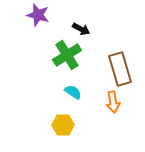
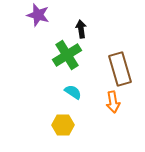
black arrow: rotated 126 degrees counterclockwise
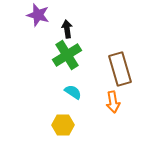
black arrow: moved 14 px left
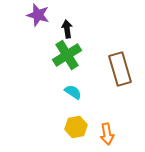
orange arrow: moved 6 px left, 32 px down
yellow hexagon: moved 13 px right, 2 px down; rotated 10 degrees counterclockwise
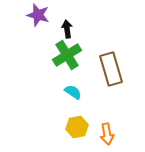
brown rectangle: moved 9 px left
yellow hexagon: moved 1 px right
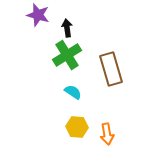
black arrow: moved 1 px up
yellow hexagon: rotated 15 degrees clockwise
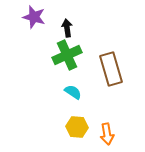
purple star: moved 4 px left, 2 px down
green cross: rotated 8 degrees clockwise
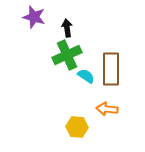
brown rectangle: rotated 16 degrees clockwise
cyan semicircle: moved 13 px right, 16 px up
orange arrow: moved 25 px up; rotated 105 degrees clockwise
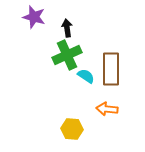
yellow hexagon: moved 5 px left, 2 px down
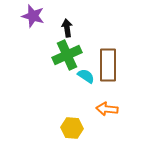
purple star: moved 1 px left, 1 px up
brown rectangle: moved 3 px left, 4 px up
yellow hexagon: moved 1 px up
